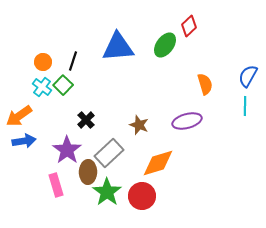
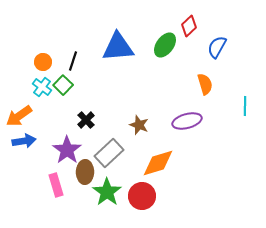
blue semicircle: moved 31 px left, 29 px up
brown ellipse: moved 3 px left
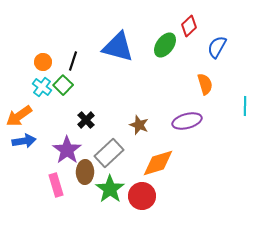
blue triangle: rotated 20 degrees clockwise
green star: moved 3 px right, 3 px up
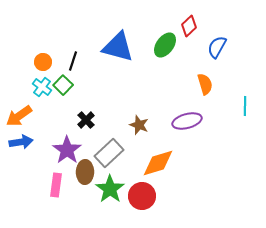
blue arrow: moved 3 px left, 1 px down
pink rectangle: rotated 25 degrees clockwise
